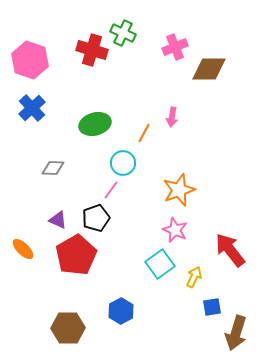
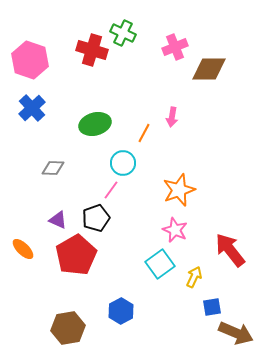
brown hexagon: rotated 8 degrees counterclockwise
brown arrow: rotated 84 degrees counterclockwise
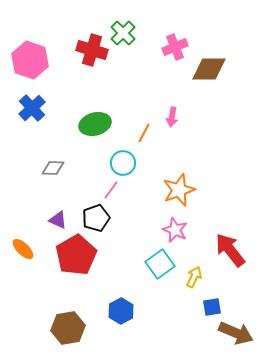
green cross: rotated 20 degrees clockwise
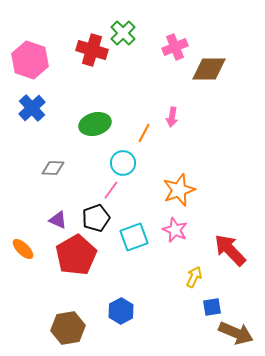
red arrow: rotated 6 degrees counterclockwise
cyan square: moved 26 px left, 27 px up; rotated 16 degrees clockwise
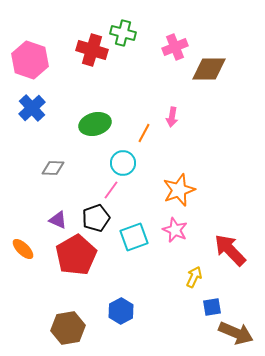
green cross: rotated 30 degrees counterclockwise
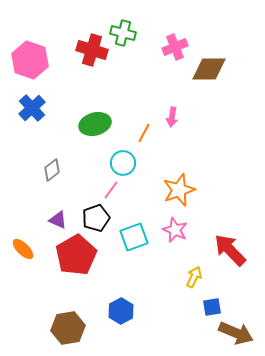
gray diamond: moved 1 px left, 2 px down; rotated 40 degrees counterclockwise
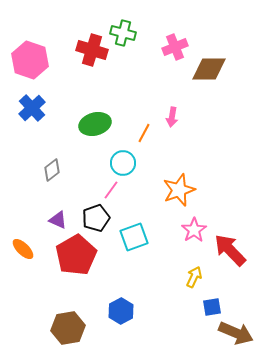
pink star: moved 19 px right; rotated 15 degrees clockwise
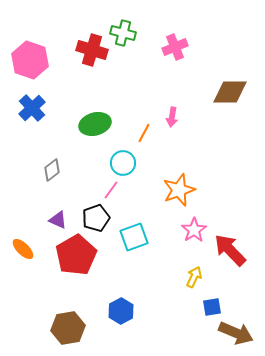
brown diamond: moved 21 px right, 23 px down
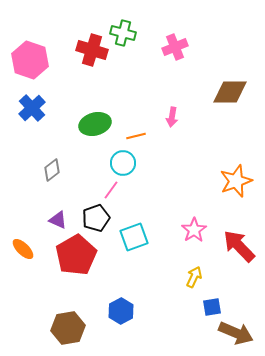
orange line: moved 8 px left, 3 px down; rotated 48 degrees clockwise
orange star: moved 57 px right, 9 px up
red arrow: moved 9 px right, 4 px up
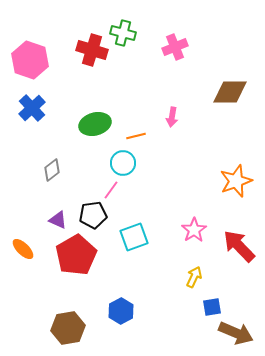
black pentagon: moved 3 px left, 3 px up; rotated 12 degrees clockwise
